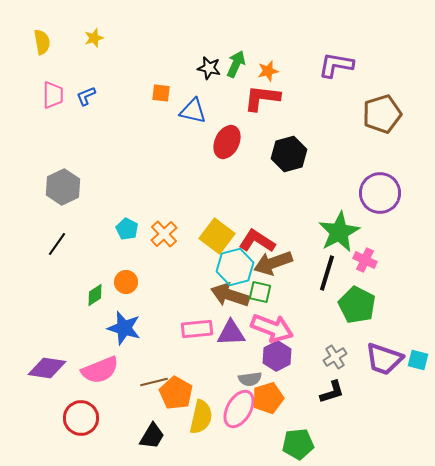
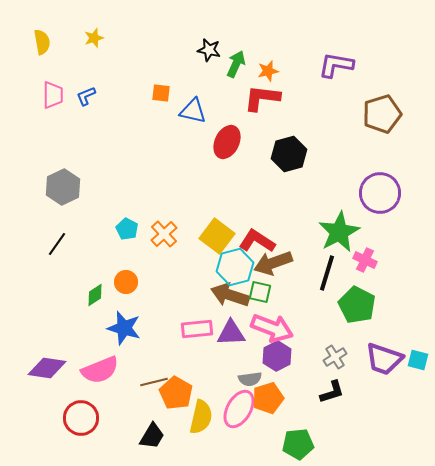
black star at (209, 68): moved 18 px up
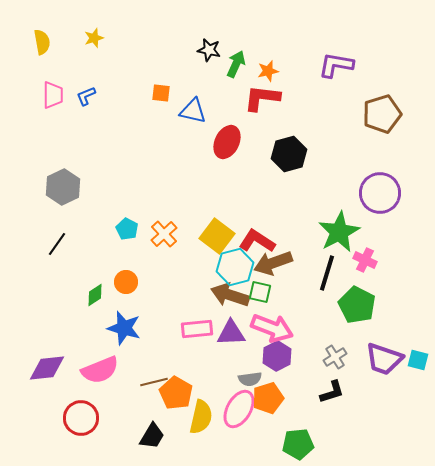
purple diamond at (47, 368): rotated 15 degrees counterclockwise
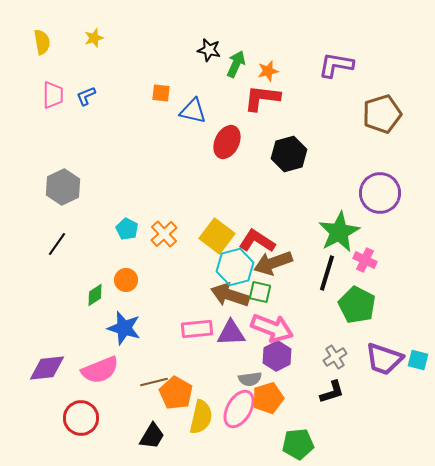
orange circle at (126, 282): moved 2 px up
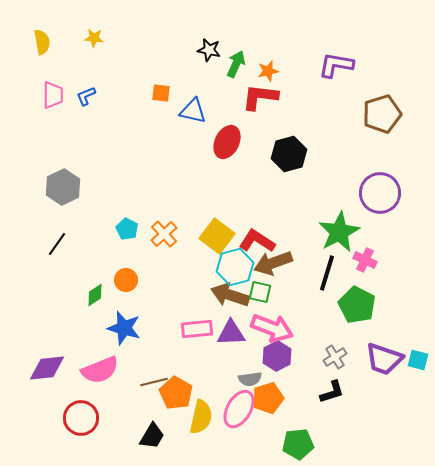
yellow star at (94, 38): rotated 24 degrees clockwise
red L-shape at (262, 98): moved 2 px left, 1 px up
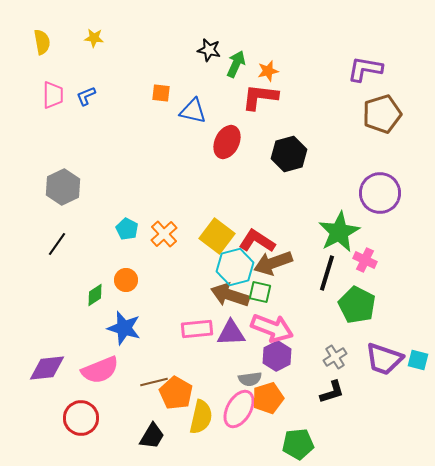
purple L-shape at (336, 65): moved 29 px right, 4 px down
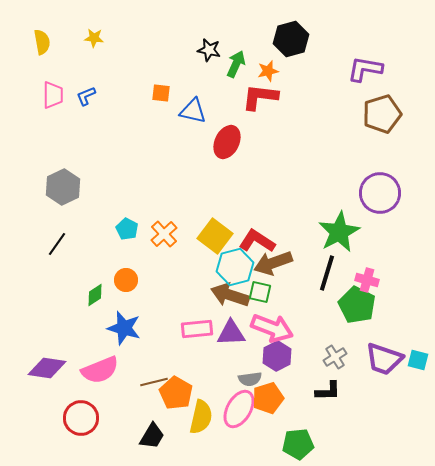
black hexagon at (289, 154): moved 2 px right, 115 px up
yellow square at (217, 236): moved 2 px left
pink cross at (365, 260): moved 2 px right, 20 px down; rotated 10 degrees counterclockwise
purple diamond at (47, 368): rotated 15 degrees clockwise
black L-shape at (332, 392): moved 4 px left, 1 px up; rotated 16 degrees clockwise
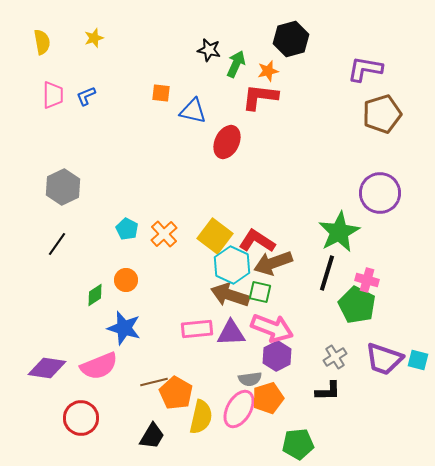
yellow star at (94, 38): rotated 24 degrees counterclockwise
cyan hexagon at (235, 267): moved 3 px left, 2 px up; rotated 21 degrees counterclockwise
pink semicircle at (100, 370): moved 1 px left, 4 px up
